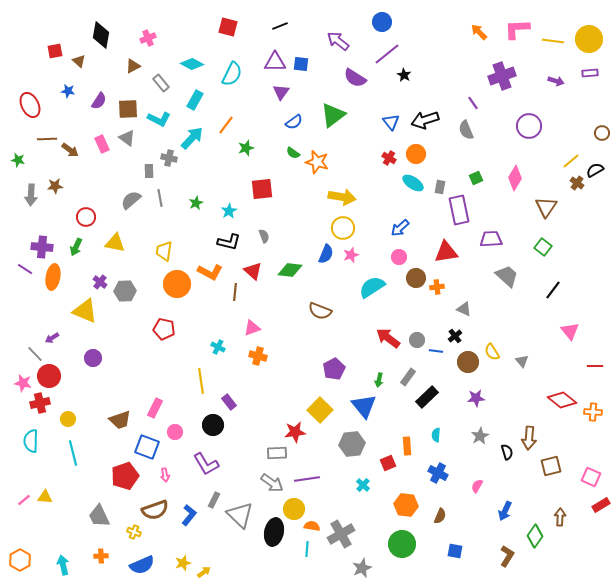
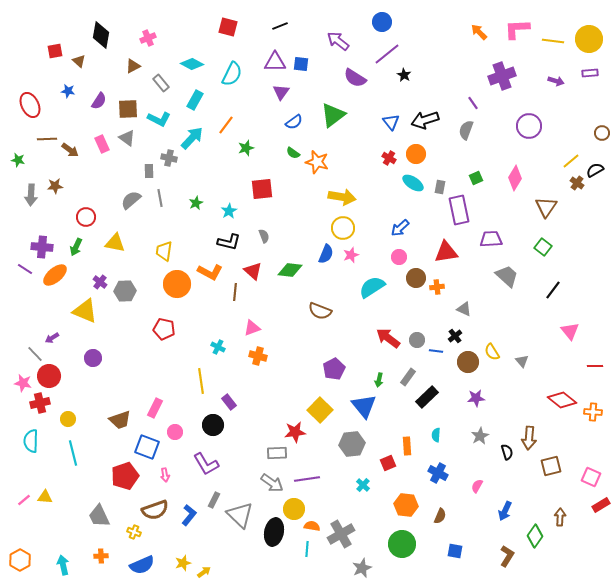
gray semicircle at (466, 130): rotated 42 degrees clockwise
orange ellipse at (53, 277): moved 2 px right, 2 px up; rotated 40 degrees clockwise
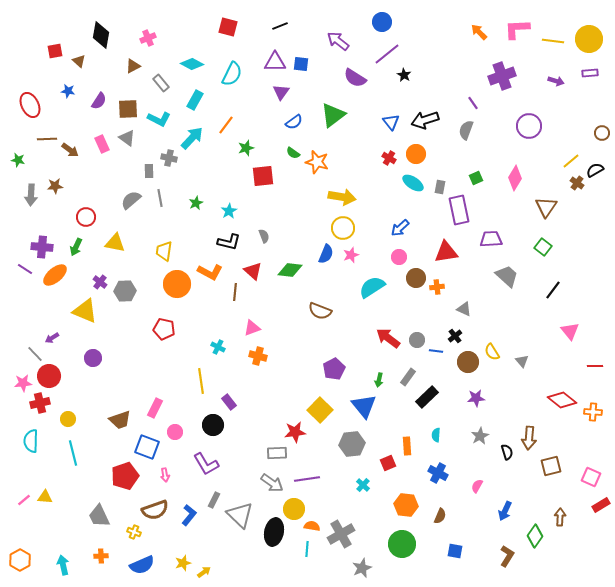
red square at (262, 189): moved 1 px right, 13 px up
pink star at (23, 383): rotated 18 degrees counterclockwise
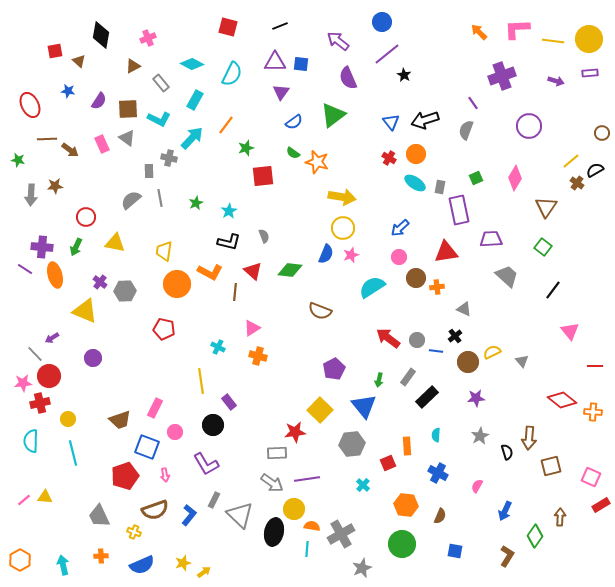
purple semicircle at (355, 78): moved 7 px left; rotated 35 degrees clockwise
cyan ellipse at (413, 183): moved 2 px right
orange ellipse at (55, 275): rotated 65 degrees counterclockwise
pink triangle at (252, 328): rotated 12 degrees counterclockwise
yellow semicircle at (492, 352): rotated 96 degrees clockwise
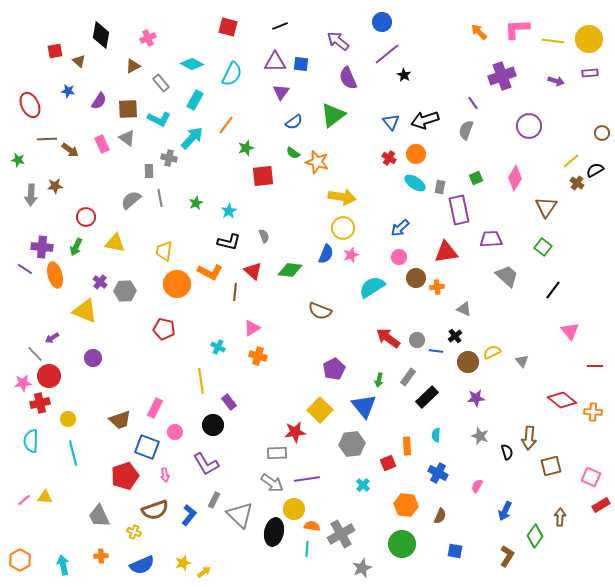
gray star at (480, 436): rotated 24 degrees counterclockwise
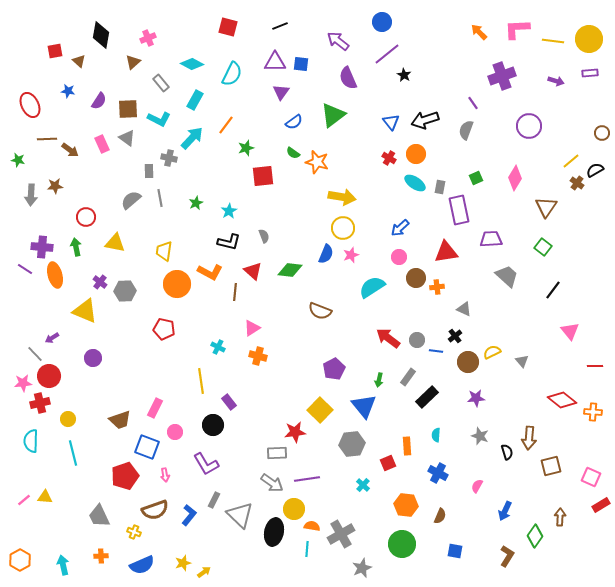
brown triangle at (133, 66): moved 4 px up; rotated 14 degrees counterclockwise
green arrow at (76, 247): rotated 144 degrees clockwise
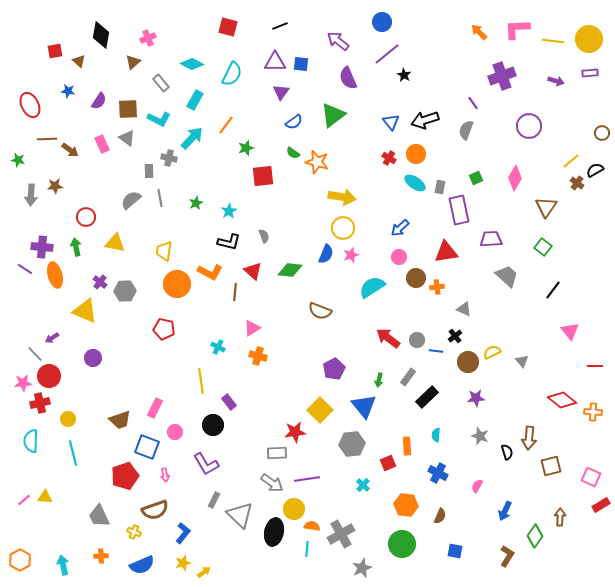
blue L-shape at (189, 515): moved 6 px left, 18 px down
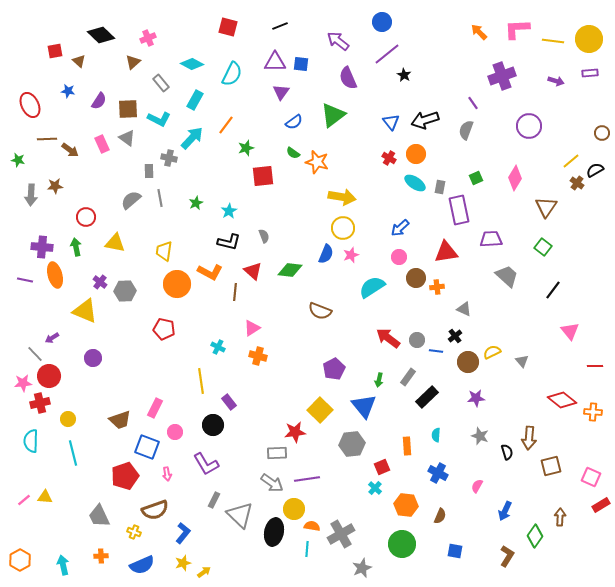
black diamond at (101, 35): rotated 56 degrees counterclockwise
purple line at (25, 269): moved 11 px down; rotated 21 degrees counterclockwise
red square at (388, 463): moved 6 px left, 4 px down
pink arrow at (165, 475): moved 2 px right, 1 px up
cyan cross at (363, 485): moved 12 px right, 3 px down
